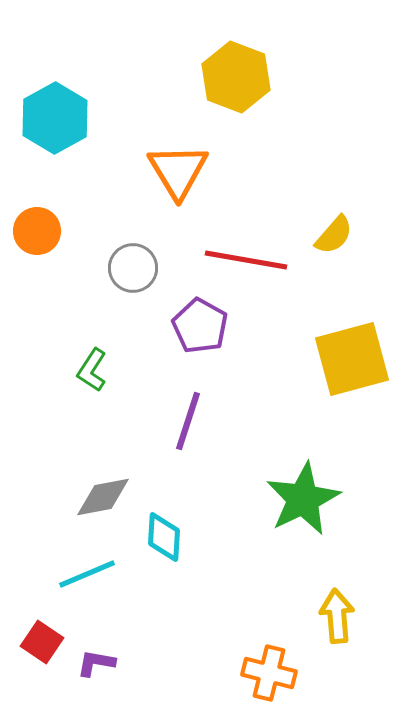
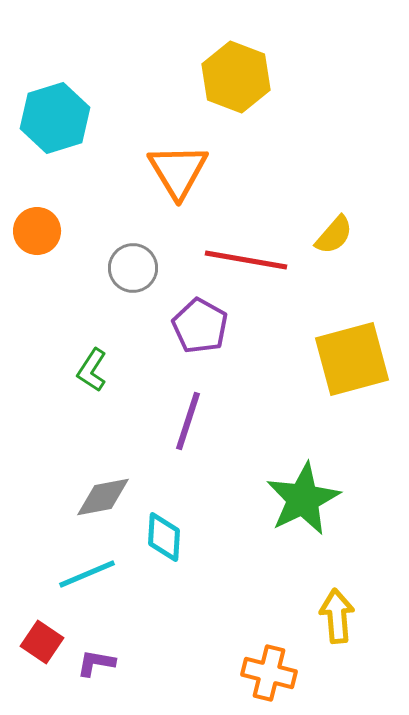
cyan hexagon: rotated 12 degrees clockwise
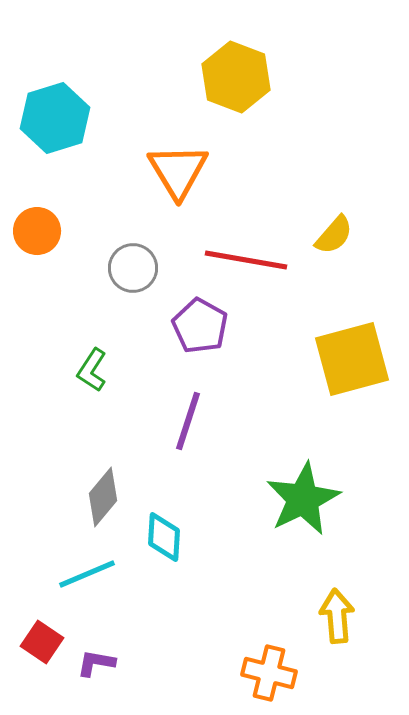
gray diamond: rotated 40 degrees counterclockwise
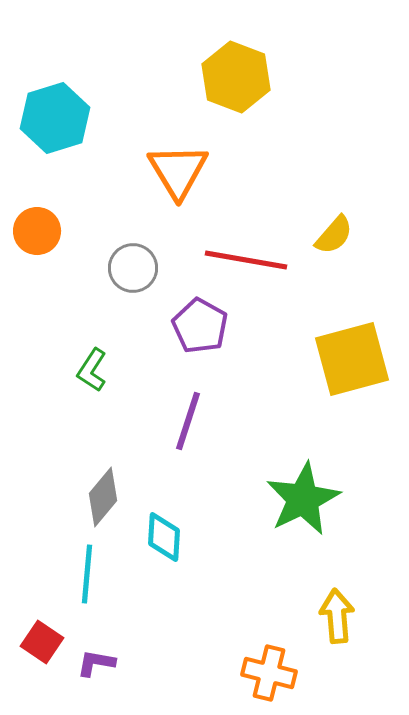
cyan line: rotated 62 degrees counterclockwise
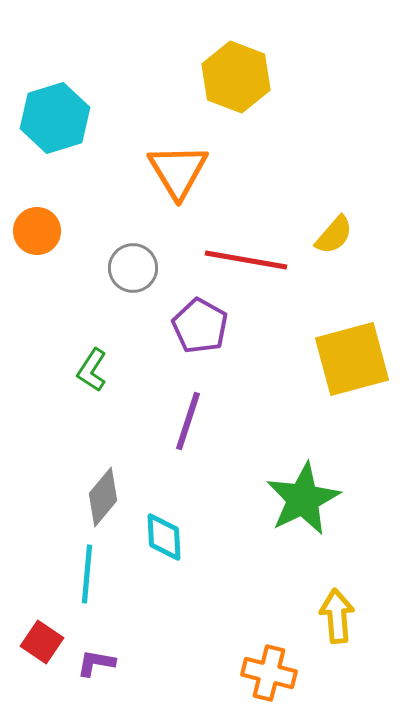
cyan diamond: rotated 6 degrees counterclockwise
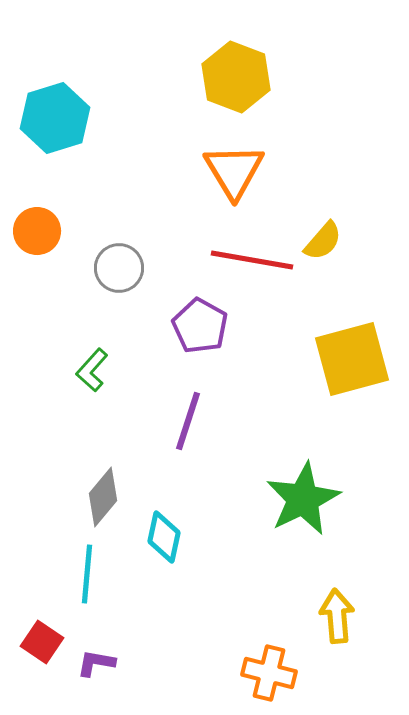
orange triangle: moved 56 px right
yellow semicircle: moved 11 px left, 6 px down
red line: moved 6 px right
gray circle: moved 14 px left
green L-shape: rotated 9 degrees clockwise
cyan diamond: rotated 15 degrees clockwise
